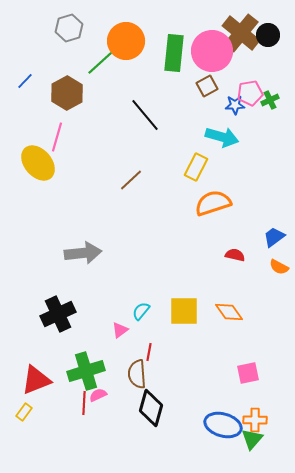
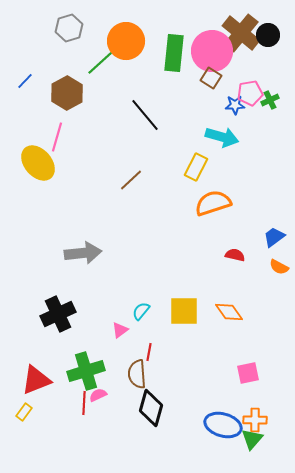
brown square at (207, 86): moved 4 px right, 8 px up; rotated 30 degrees counterclockwise
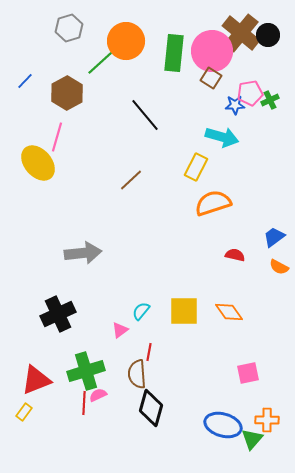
orange cross at (255, 420): moved 12 px right
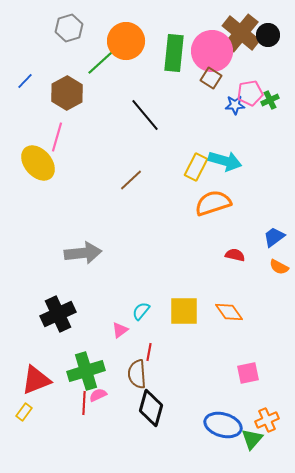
cyan arrow at (222, 137): moved 3 px right, 24 px down
orange cross at (267, 420): rotated 25 degrees counterclockwise
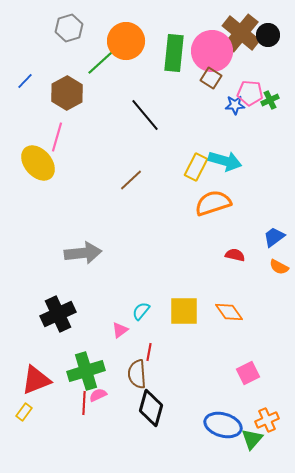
pink pentagon at (250, 93): rotated 15 degrees clockwise
pink square at (248, 373): rotated 15 degrees counterclockwise
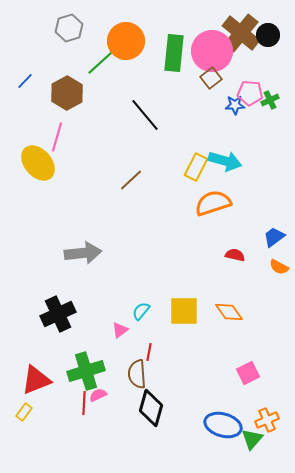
brown square at (211, 78): rotated 20 degrees clockwise
